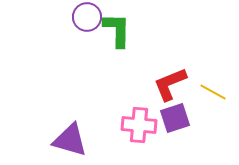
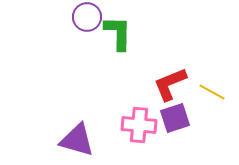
green L-shape: moved 1 px right, 3 px down
yellow line: moved 1 px left
purple triangle: moved 7 px right
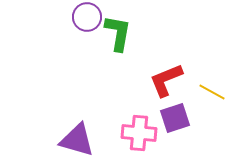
green L-shape: rotated 9 degrees clockwise
red L-shape: moved 4 px left, 4 px up
pink cross: moved 8 px down
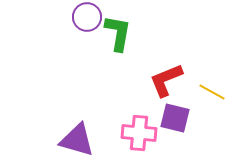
purple square: rotated 32 degrees clockwise
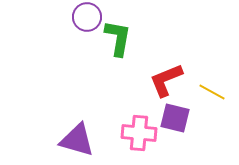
green L-shape: moved 5 px down
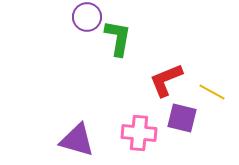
purple square: moved 7 px right
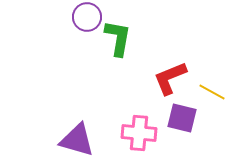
red L-shape: moved 4 px right, 2 px up
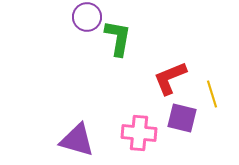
yellow line: moved 2 px down; rotated 44 degrees clockwise
